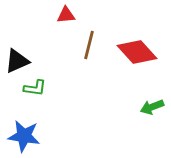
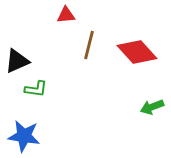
green L-shape: moved 1 px right, 1 px down
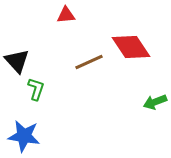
brown line: moved 17 px down; rotated 52 degrees clockwise
red diamond: moved 6 px left, 5 px up; rotated 9 degrees clockwise
black triangle: rotated 48 degrees counterclockwise
green L-shape: rotated 80 degrees counterclockwise
green arrow: moved 3 px right, 5 px up
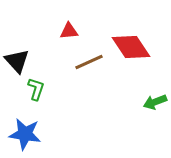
red triangle: moved 3 px right, 16 px down
blue star: moved 1 px right, 2 px up
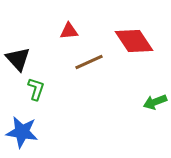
red diamond: moved 3 px right, 6 px up
black triangle: moved 1 px right, 2 px up
blue star: moved 3 px left, 2 px up
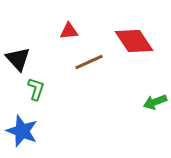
blue star: moved 1 px up; rotated 12 degrees clockwise
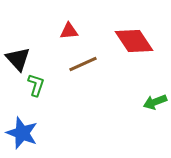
brown line: moved 6 px left, 2 px down
green L-shape: moved 4 px up
blue star: moved 2 px down
